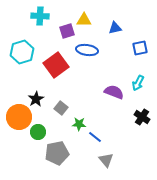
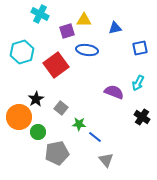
cyan cross: moved 2 px up; rotated 24 degrees clockwise
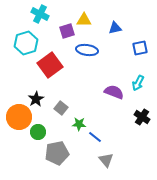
cyan hexagon: moved 4 px right, 9 px up
red square: moved 6 px left
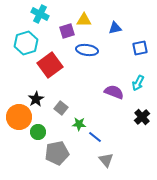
black cross: rotated 14 degrees clockwise
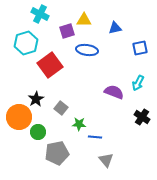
black cross: rotated 14 degrees counterclockwise
blue line: rotated 32 degrees counterclockwise
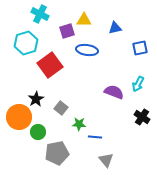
cyan arrow: moved 1 px down
